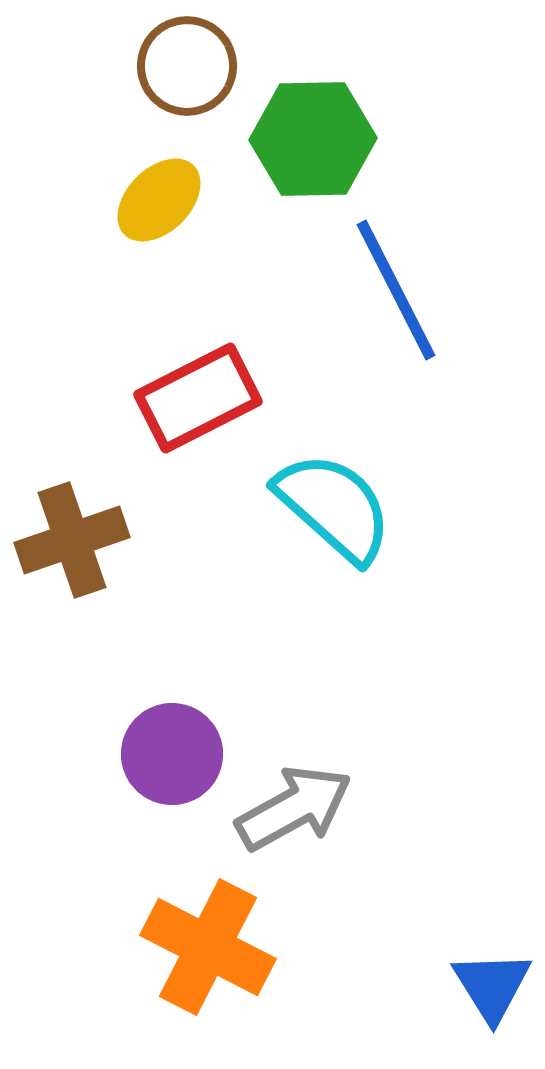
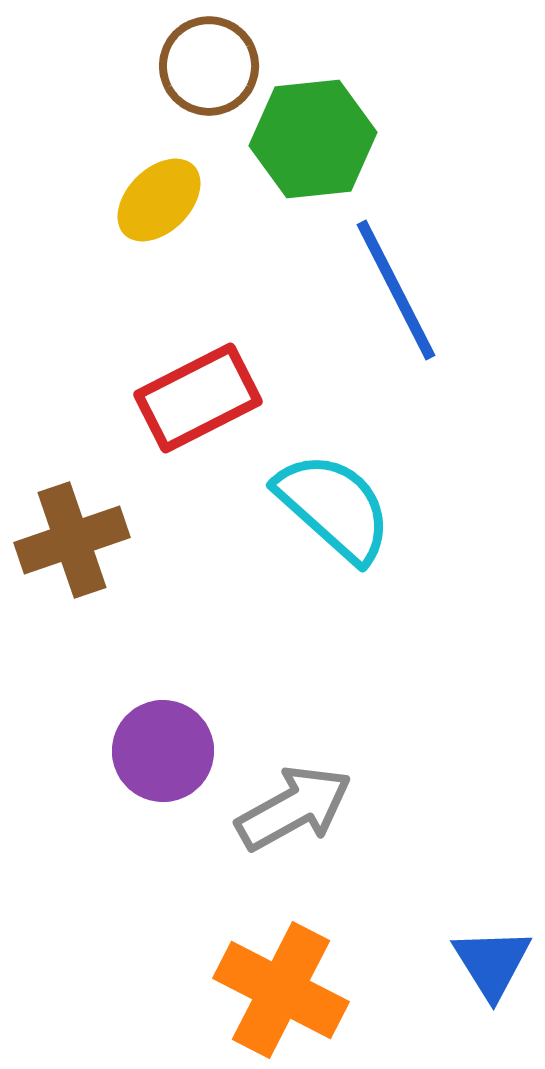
brown circle: moved 22 px right
green hexagon: rotated 5 degrees counterclockwise
purple circle: moved 9 px left, 3 px up
orange cross: moved 73 px right, 43 px down
blue triangle: moved 23 px up
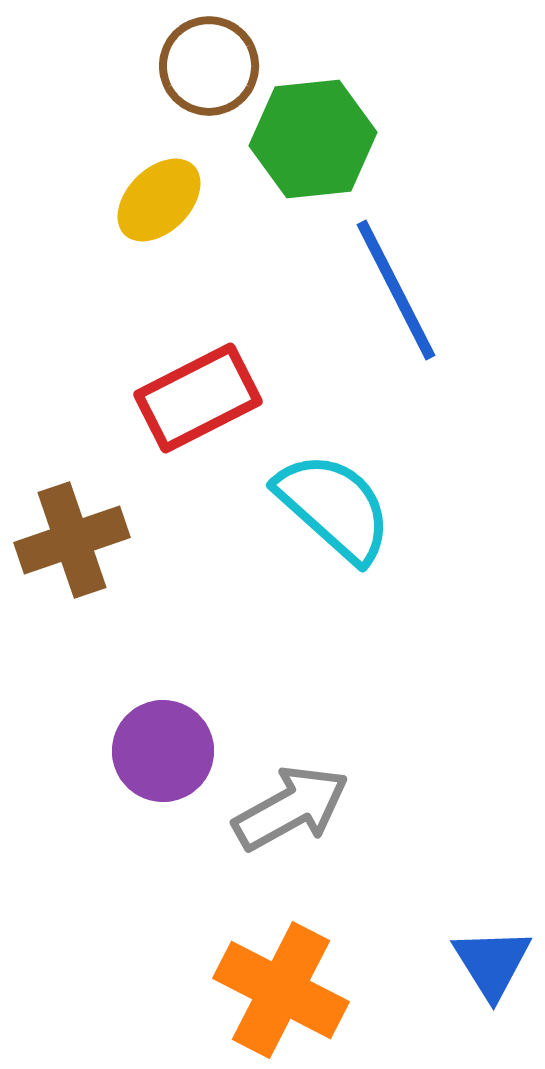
gray arrow: moved 3 px left
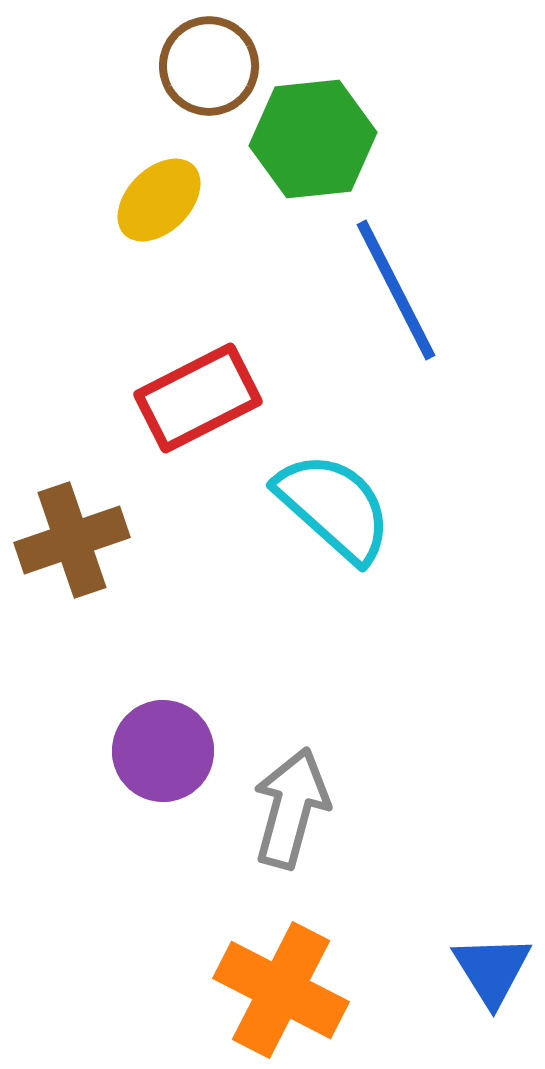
gray arrow: rotated 46 degrees counterclockwise
blue triangle: moved 7 px down
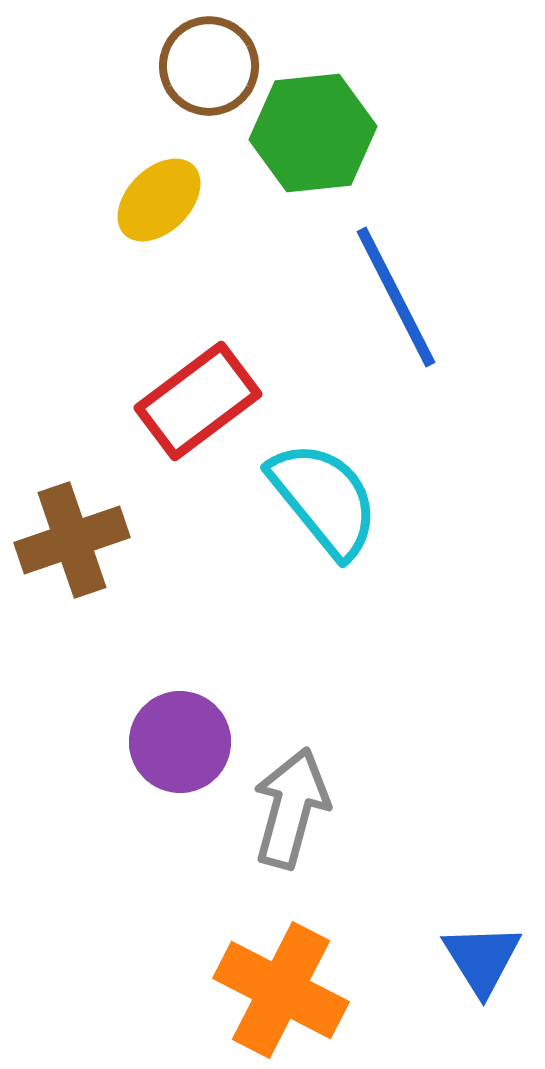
green hexagon: moved 6 px up
blue line: moved 7 px down
red rectangle: moved 3 px down; rotated 10 degrees counterclockwise
cyan semicircle: moved 10 px left, 8 px up; rotated 9 degrees clockwise
purple circle: moved 17 px right, 9 px up
blue triangle: moved 10 px left, 11 px up
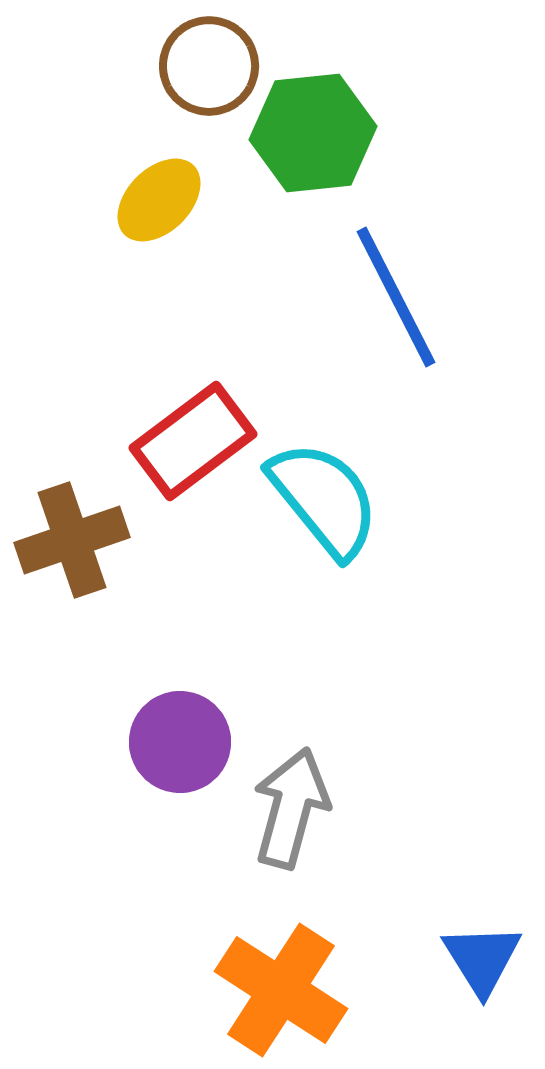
red rectangle: moved 5 px left, 40 px down
orange cross: rotated 6 degrees clockwise
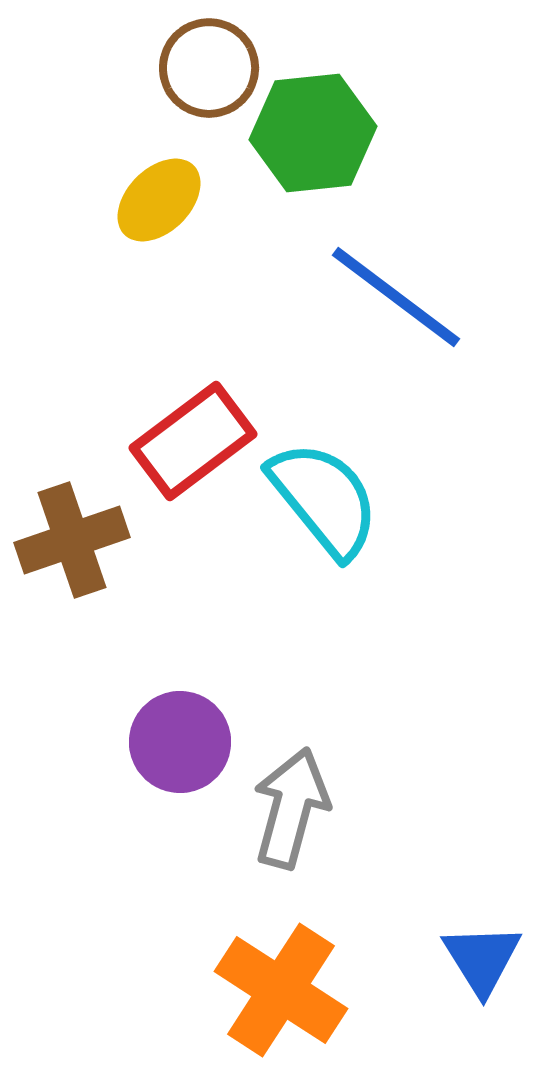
brown circle: moved 2 px down
blue line: rotated 26 degrees counterclockwise
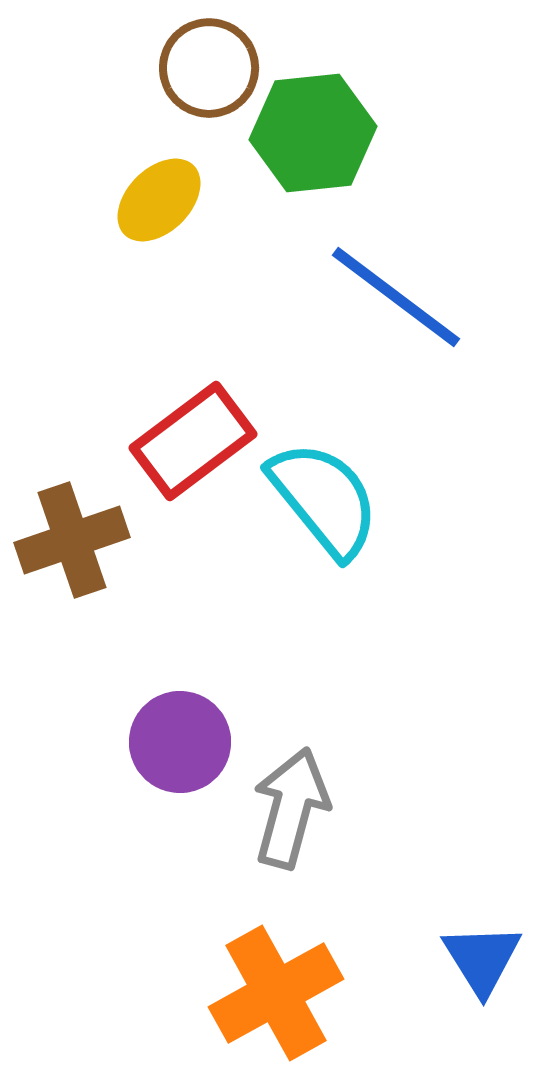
orange cross: moved 5 px left, 3 px down; rotated 28 degrees clockwise
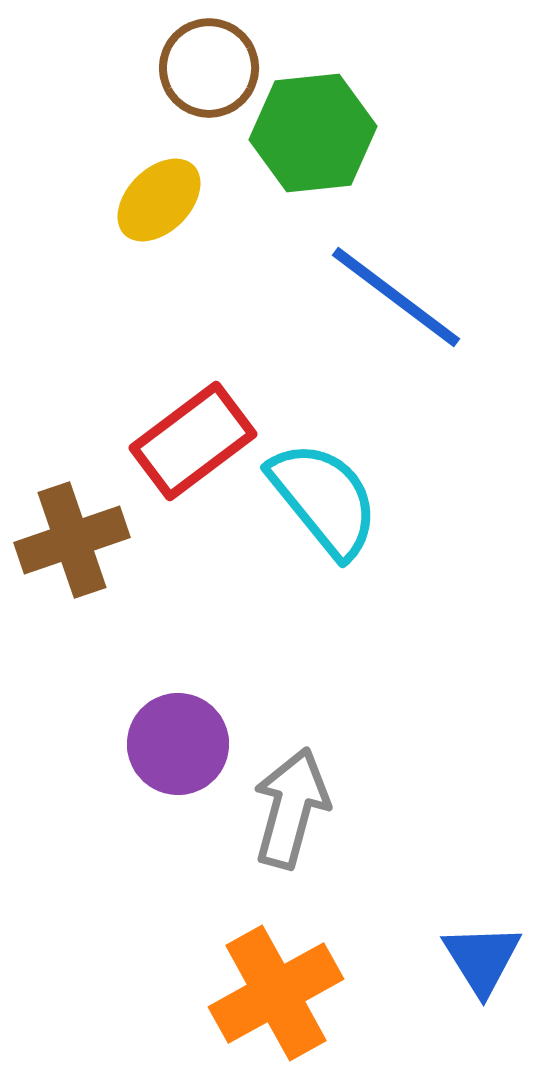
purple circle: moved 2 px left, 2 px down
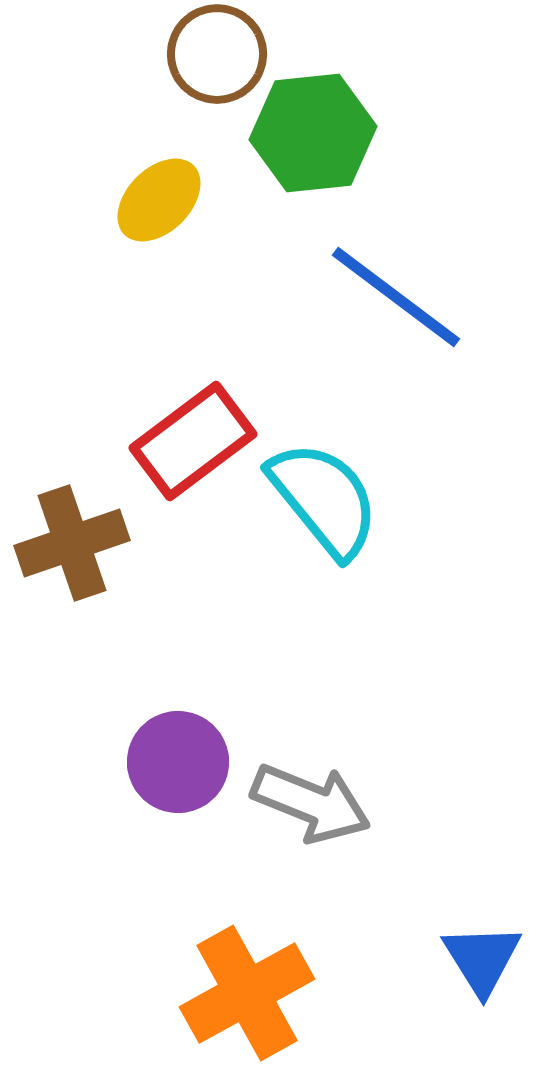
brown circle: moved 8 px right, 14 px up
brown cross: moved 3 px down
purple circle: moved 18 px down
gray arrow: moved 20 px right, 5 px up; rotated 97 degrees clockwise
orange cross: moved 29 px left
